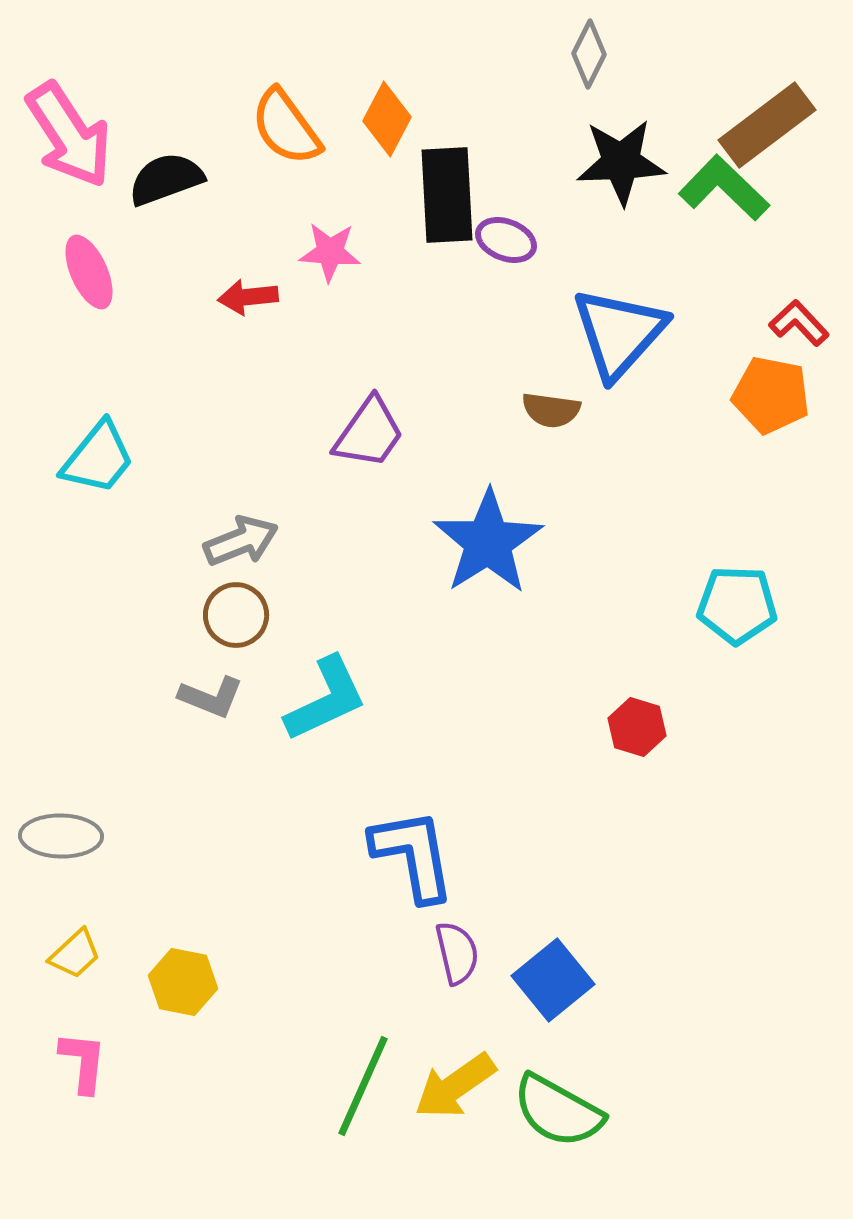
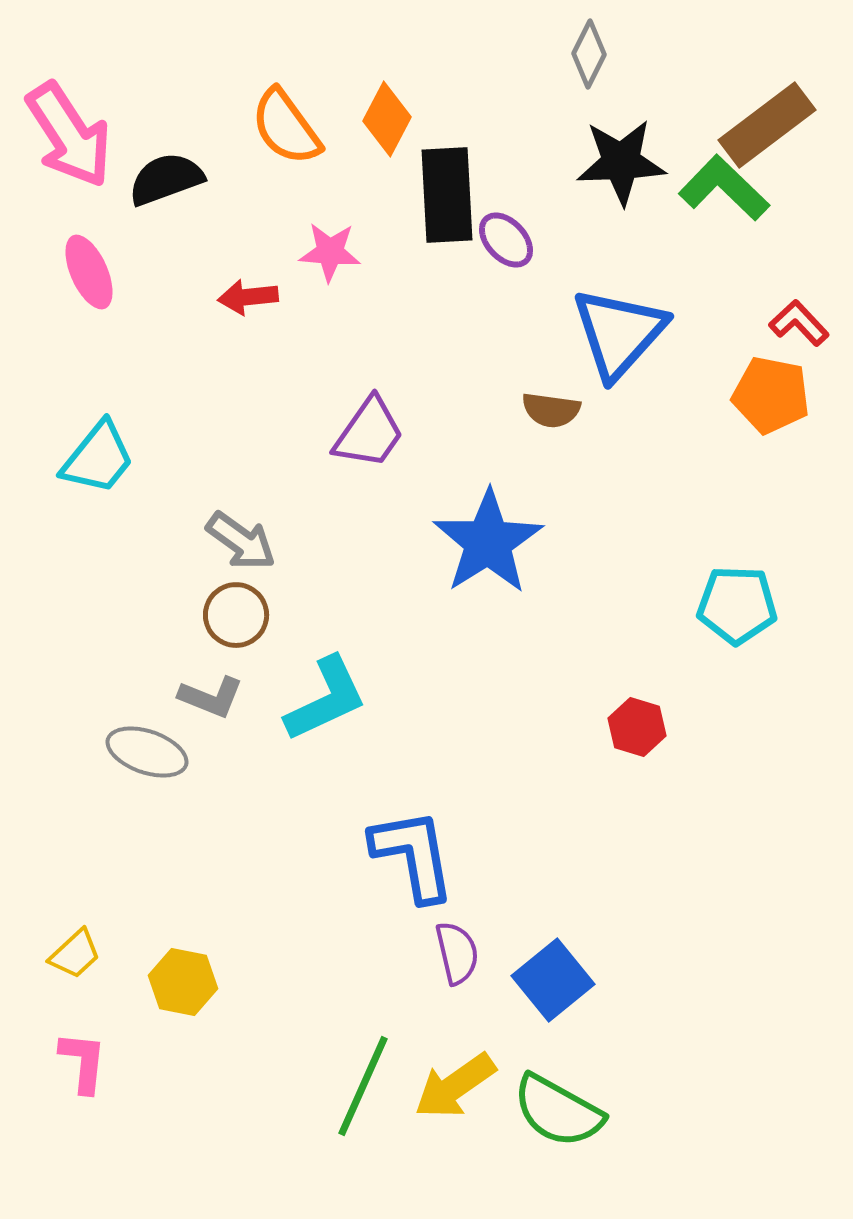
purple ellipse: rotated 26 degrees clockwise
gray arrow: rotated 58 degrees clockwise
gray ellipse: moved 86 px right, 84 px up; rotated 18 degrees clockwise
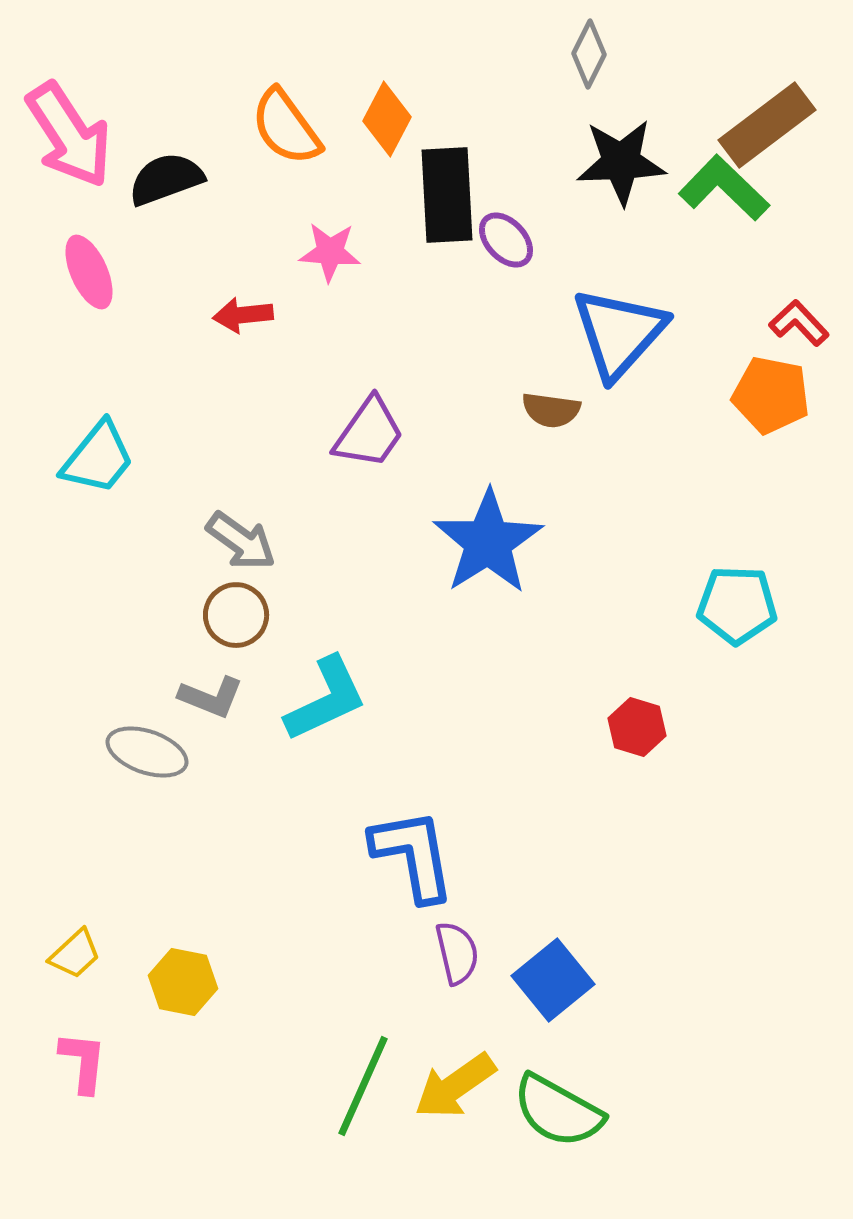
red arrow: moved 5 px left, 18 px down
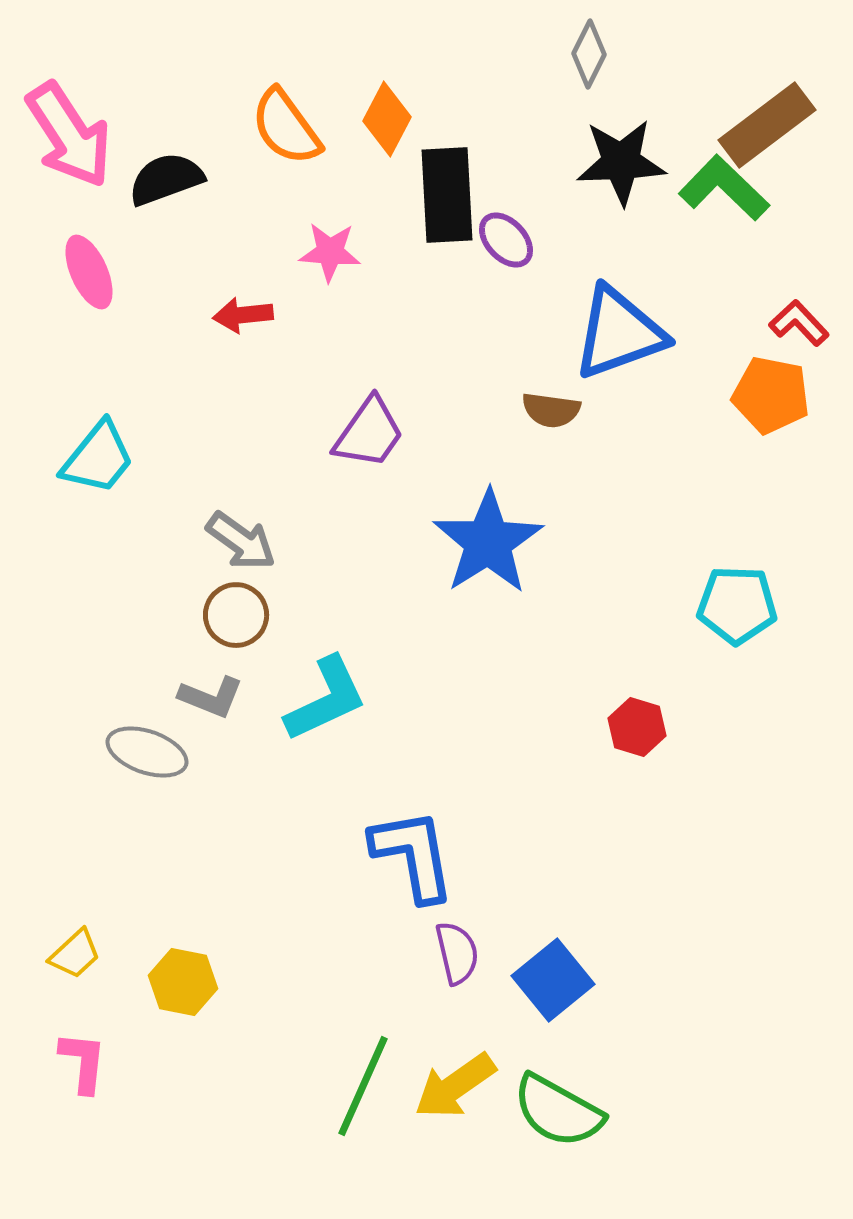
blue triangle: rotated 28 degrees clockwise
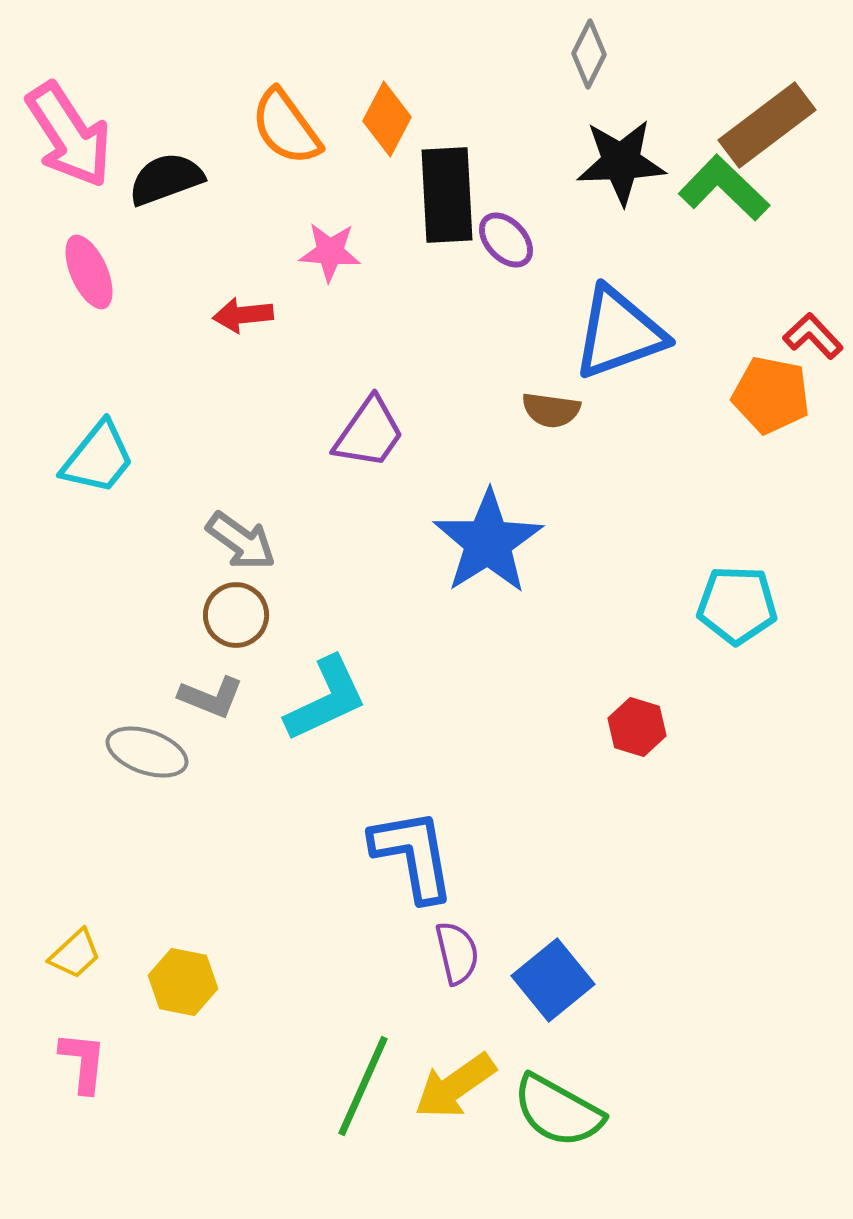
red L-shape: moved 14 px right, 13 px down
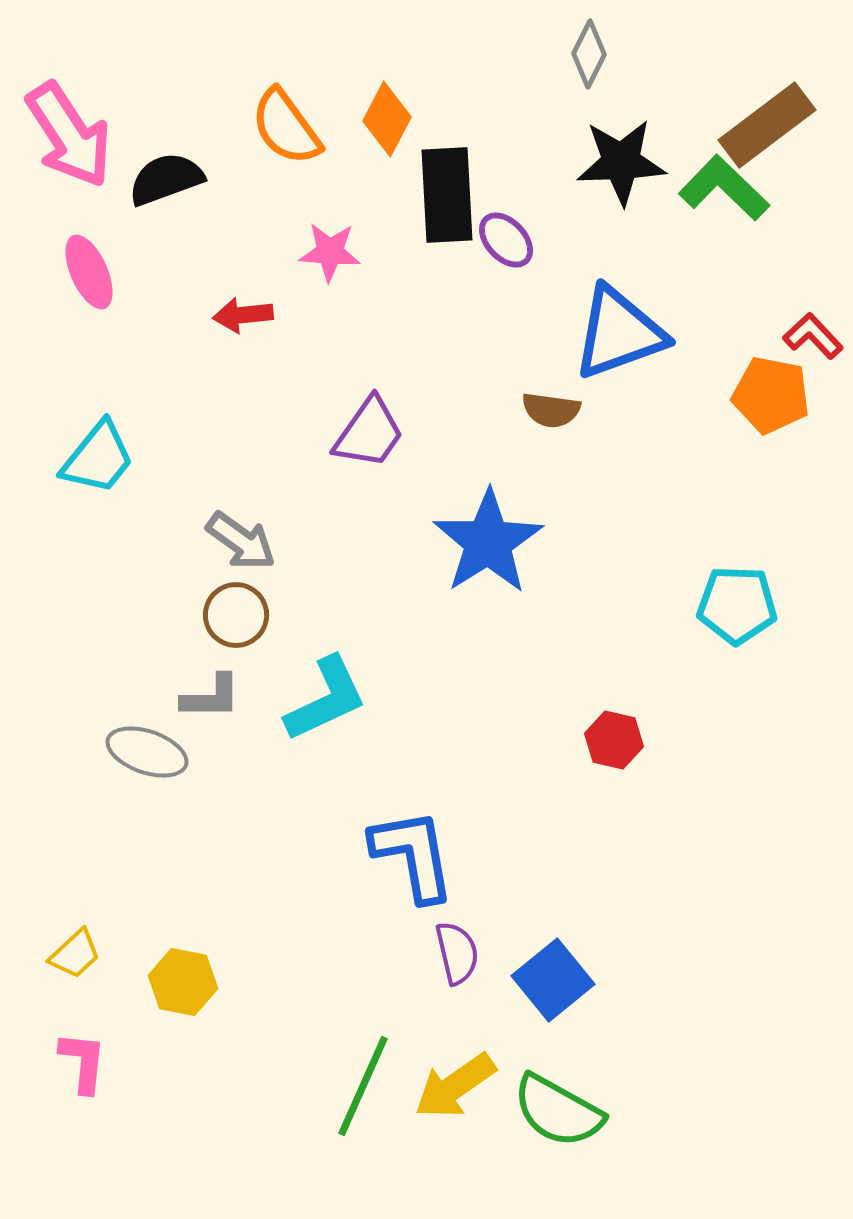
gray L-shape: rotated 22 degrees counterclockwise
red hexagon: moved 23 px left, 13 px down; rotated 4 degrees counterclockwise
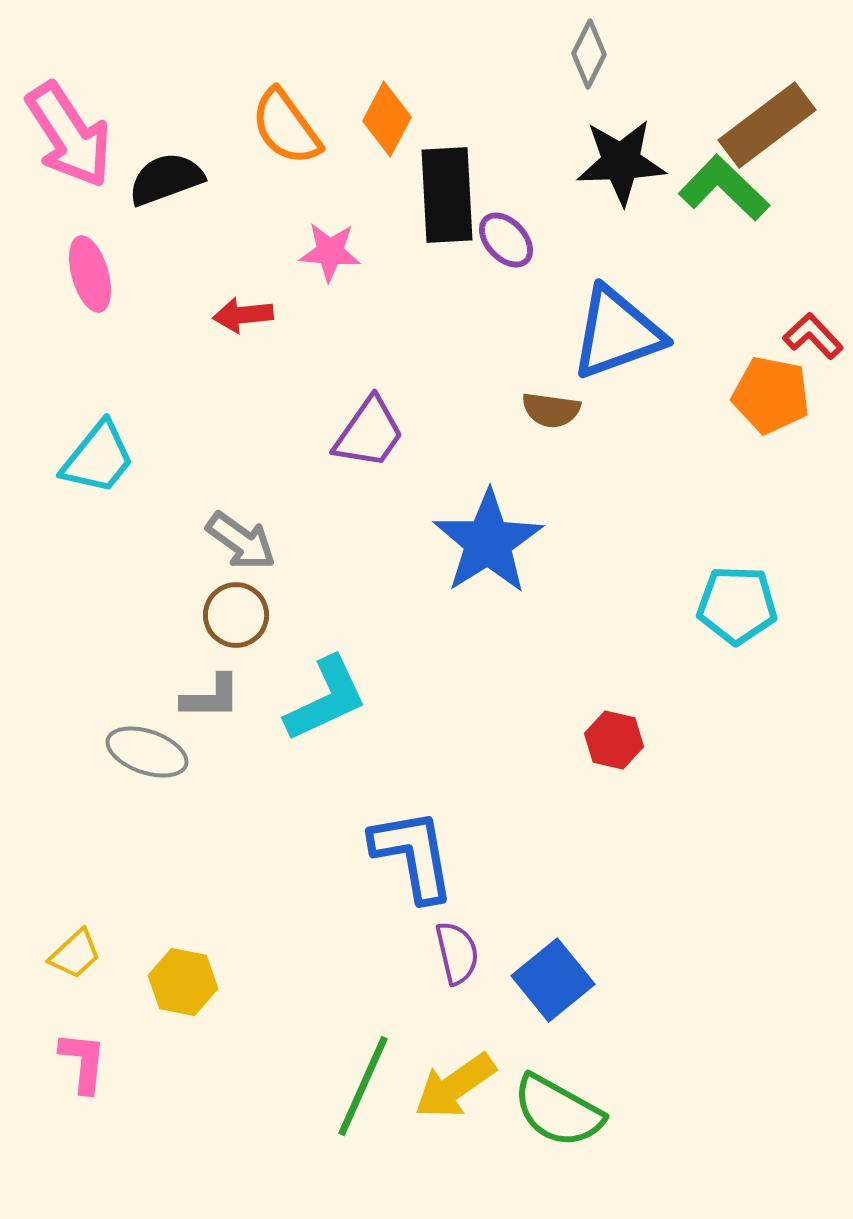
pink ellipse: moved 1 px right, 2 px down; rotated 8 degrees clockwise
blue triangle: moved 2 px left
